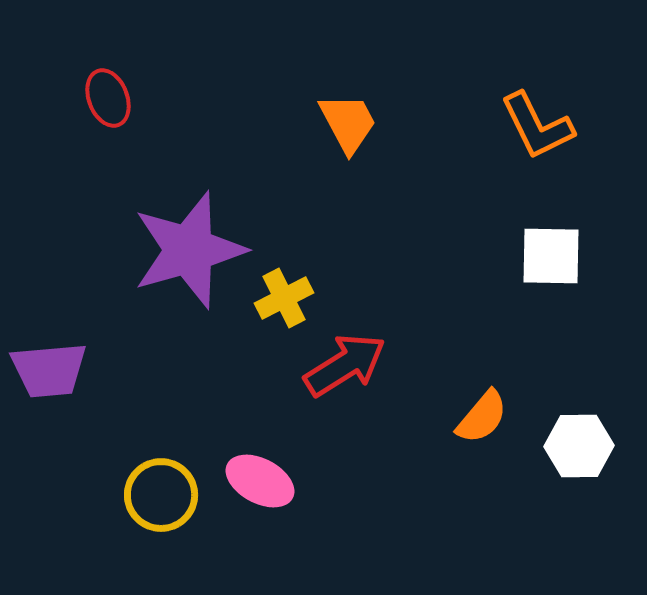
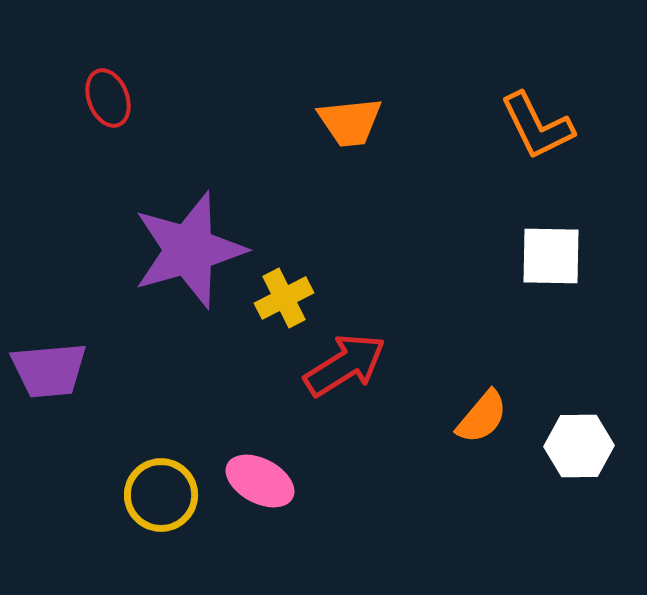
orange trapezoid: moved 2 px right, 1 px up; rotated 112 degrees clockwise
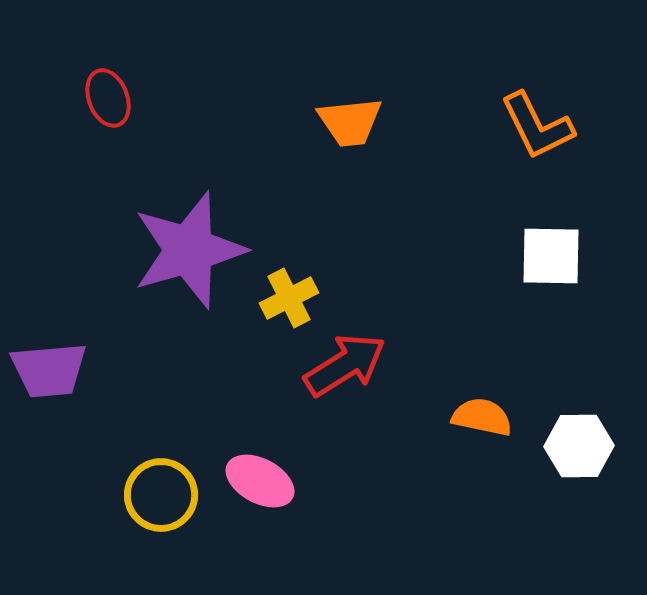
yellow cross: moved 5 px right
orange semicircle: rotated 118 degrees counterclockwise
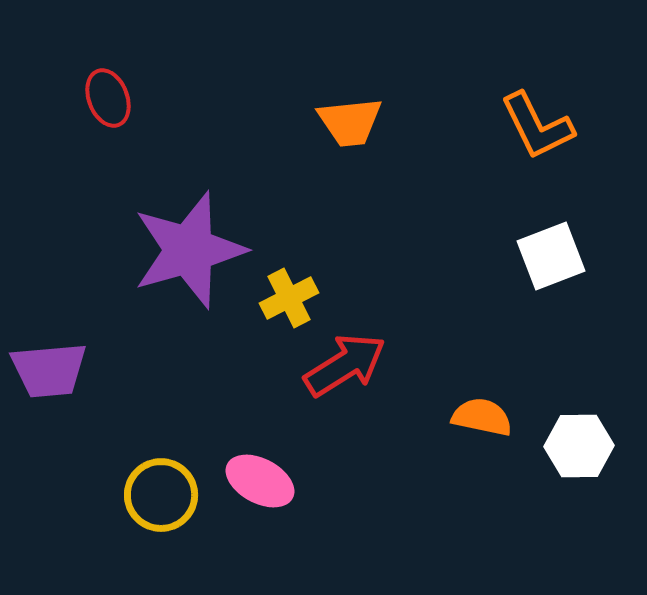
white square: rotated 22 degrees counterclockwise
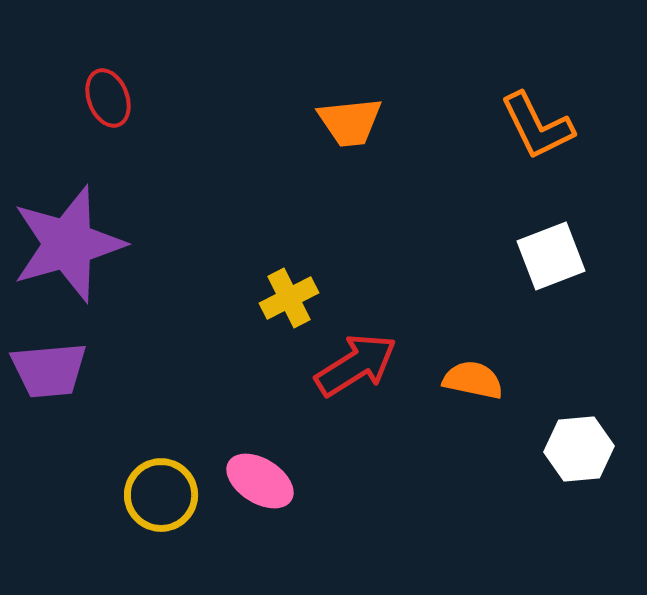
purple star: moved 121 px left, 6 px up
red arrow: moved 11 px right
orange semicircle: moved 9 px left, 37 px up
white hexagon: moved 3 px down; rotated 4 degrees counterclockwise
pink ellipse: rotated 4 degrees clockwise
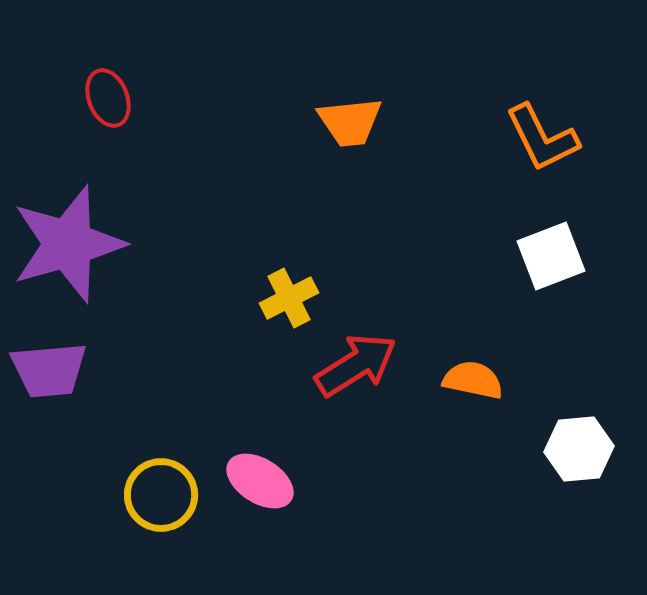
orange L-shape: moved 5 px right, 12 px down
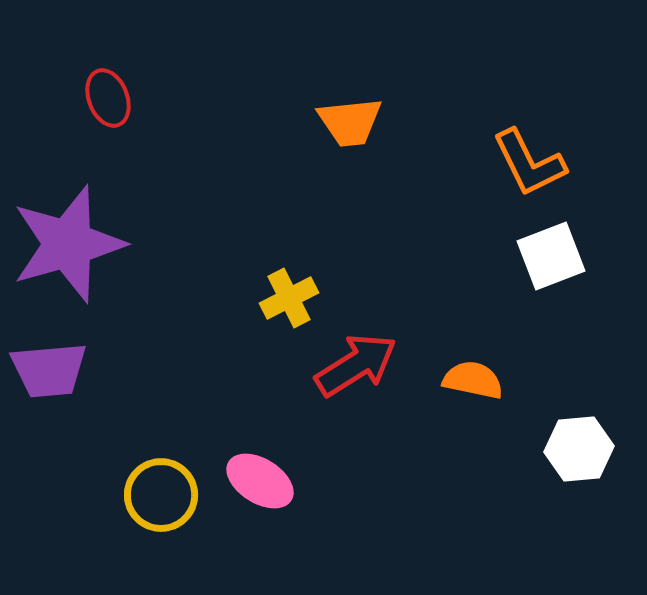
orange L-shape: moved 13 px left, 25 px down
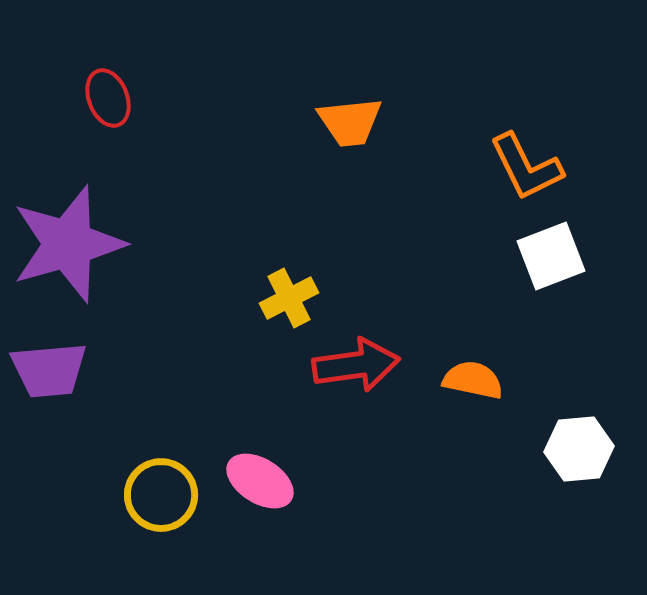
orange L-shape: moved 3 px left, 4 px down
red arrow: rotated 24 degrees clockwise
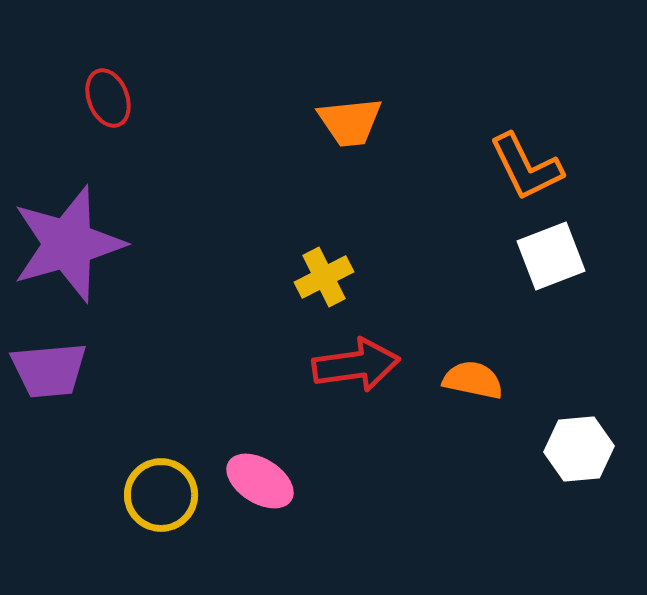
yellow cross: moved 35 px right, 21 px up
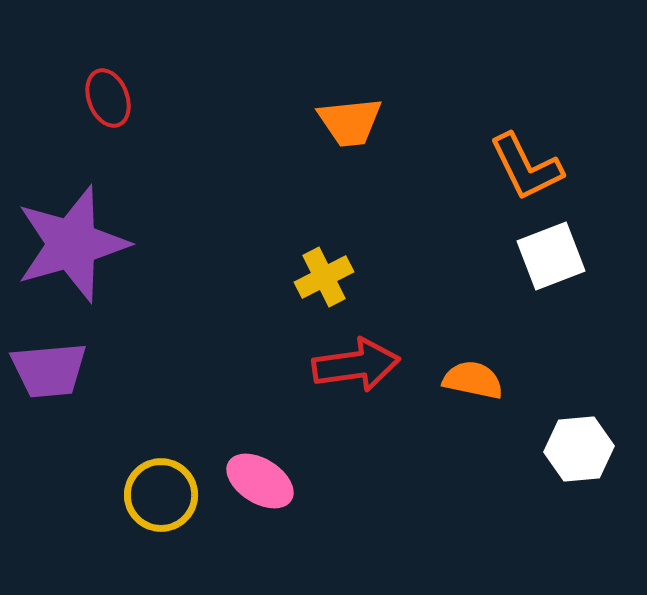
purple star: moved 4 px right
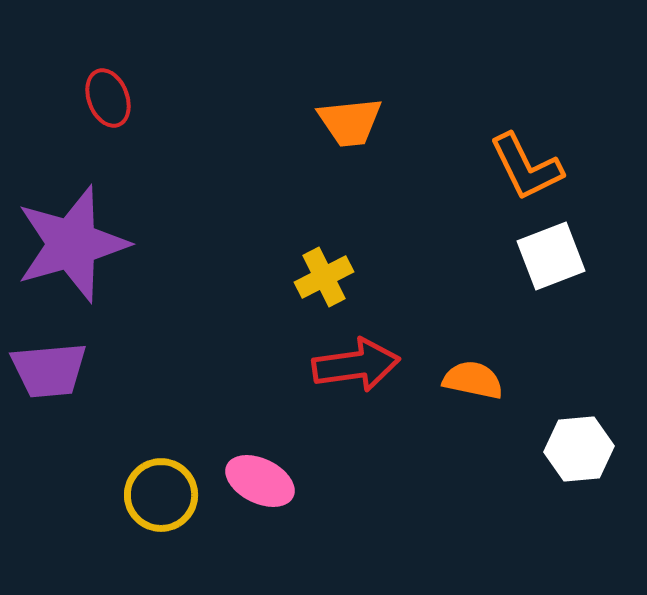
pink ellipse: rotated 6 degrees counterclockwise
